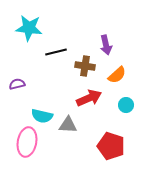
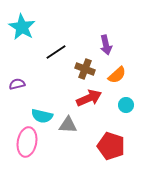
cyan star: moved 7 px left, 1 px up; rotated 24 degrees clockwise
black line: rotated 20 degrees counterclockwise
brown cross: moved 3 px down; rotated 12 degrees clockwise
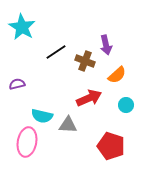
brown cross: moved 8 px up
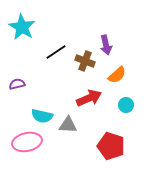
pink ellipse: rotated 68 degrees clockwise
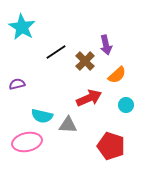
brown cross: rotated 24 degrees clockwise
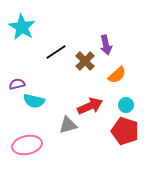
red arrow: moved 1 px right, 8 px down
cyan semicircle: moved 8 px left, 15 px up
gray triangle: rotated 18 degrees counterclockwise
pink ellipse: moved 3 px down
red pentagon: moved 14 px right, 15 px up
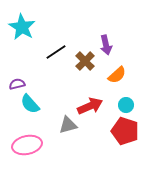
cyan semicircle: moved 4 px left, 3 px down; rotated 35 degrees clockwise
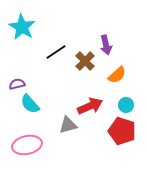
red pentagon: moved 3 px left
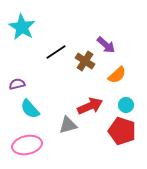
purple arrow: rotated 36 degrees counterclockwise
brown cross: rotated 12 degrees counterclockwise
cyan semicircle: moved 5 px down
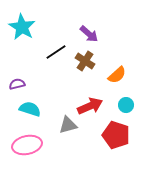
purple arrow: moved 17 px left, 11 px up
cyan semicircle: rotated 150 degrees clockwise
red pentagon: moved 6 px left, 4 px down
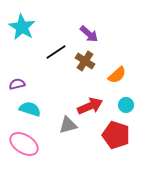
pink ellipse: moved 3 px left, 1 px up; rotated 44 degrees clockwise
